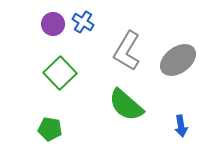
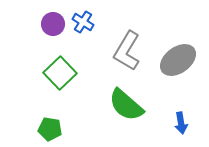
blue arrow: moved 3 px up
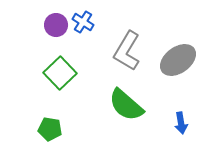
purple circle: moved 3 px right, 1 px down
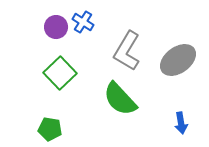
purple circle: moved 2 px down
green semicircle: moved 6 px left, 6 px up; rotated 6 degrees clockwise
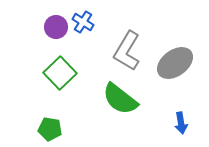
gray ellipse: moved 3 px left, 3 px down
green semicircle: rotated 9 degrees counterclockwise
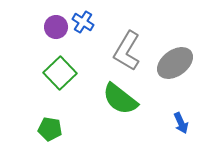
blue arrow: rotated 15 degrees counterclockwise
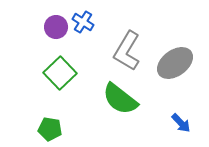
blue arrow: rotated 20 degrees counterclockwise
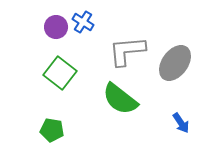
gray L-shape: rotated 54 degrees clockwise
gray ellipse: rotated 18 degrees counterclockwise
green square: rotated 8 degrees counterclockwise
blue arrow: rotated 10 degrees clockwise
green pentagon: moved 2 px right, 1 px down
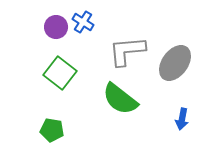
blue arrow: moved 1 px right, 4 px up; rotated 45 degrees clockwise
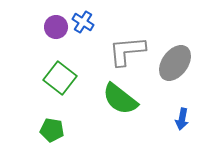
green square: moved 5 px down
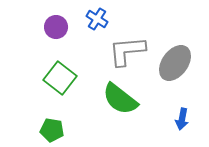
blue cross: moved 14 px right, 3 px up
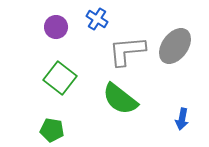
gray ellipse: moved 17 px up
